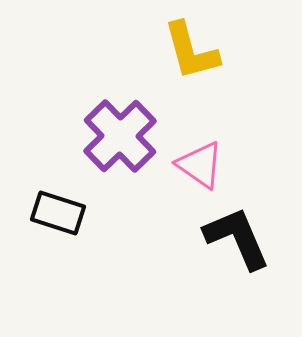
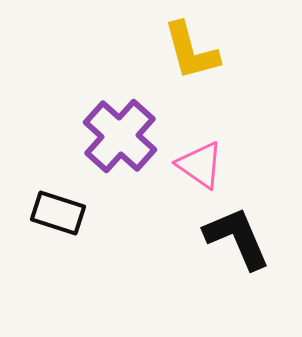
purple cross: rotated 4 degrees counterclockwise
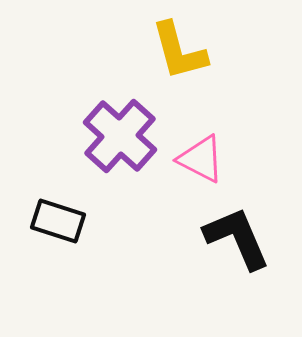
yellow L-shape: moved 12 px left
pink triangle: moved 1 px right, 6 px up; rotated 8 degrees counterclockwise
black rectangle: moved 8 px down
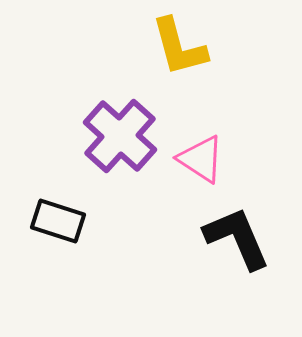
yellow L-shape: moved 4 px up
pink triangle: rotated 6 degrees clockwise
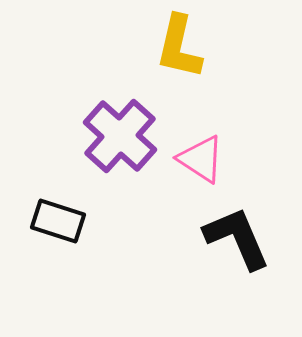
yellow L-shape: rotated 28 degrees clockwise
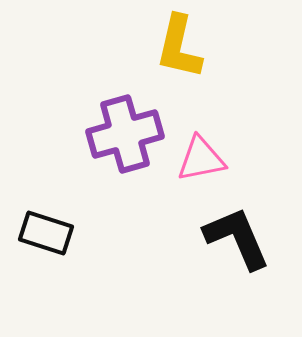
purple cross: moved 5 px right, 2 px up; rotated 32 degrees clockwise
pink triangle: rotated 44 degrees counterclockwise
black rectangle: moved 12 px left, 12 px down
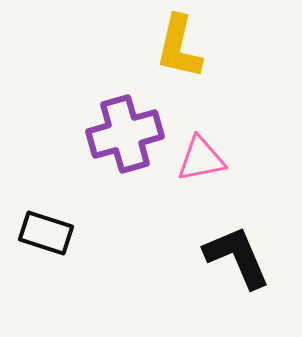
black L-shape: moved 19 px down
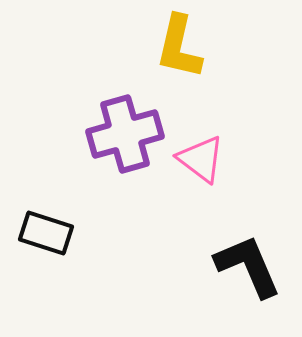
pink triangle: rotated 48 degrees clockwise
black L-shape: moved 11 px right, 9 px down
